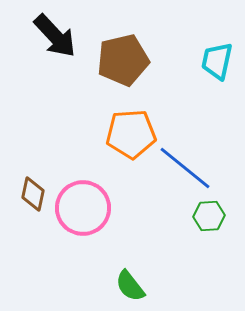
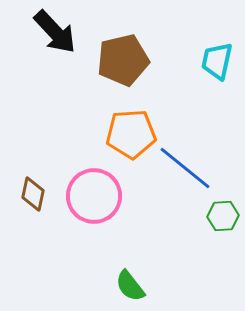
black arrow: moved 4 px up
pink circle: moved 11 px right, 12 px up
green hexagon: moved 14 px right
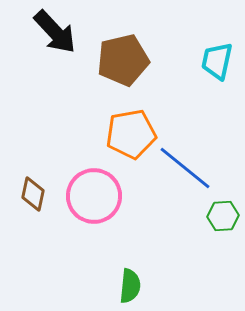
orange pentagon: rotated 6 degrees counterclockwise
green semicircle: rotated 136 degrees counterclockwise
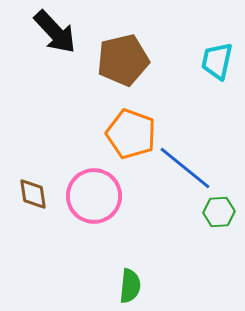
orange pentagon: rotated 30 degrees clockwise
brown diamond: rotated 20 degrees counterclockwise
green hexagon: moved 4 px left, 4 px up
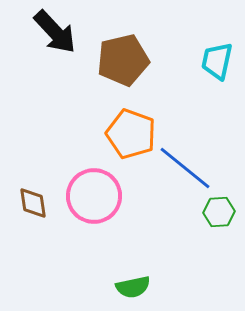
brown diamond: moved 9 px down
green semicircle: moved 3 px right, 1 px down; rotated 72 degrees clockwise
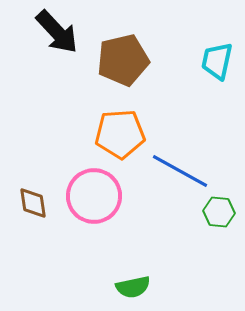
black arrow: moved 2 px right
orange pentagon: moved 11 px left; rotated 24 degrees counterclockwise
blue line: moved 5 px left, 3 px down; rotated 10 degrees counterclockwise
green hexagon: rotated 8 degrees clockwise
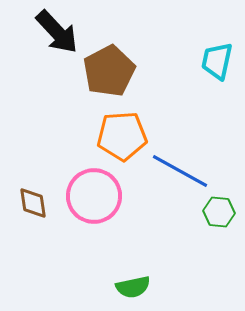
brown pentagon: moved 14 px left, 11 px down; rotated 15 degrees counterclockwise
orange pentagon: moved 2 px right, 2 px down
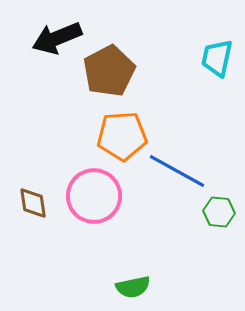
black arrow: moved 6 px down; rotated 111 degrees clockwise
cyan trapezoid: moved 3 px up
blue line: moved 3 px left
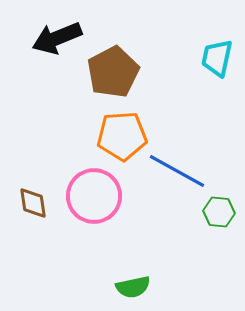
brown pentagon: moved 4 px right, 1 px down
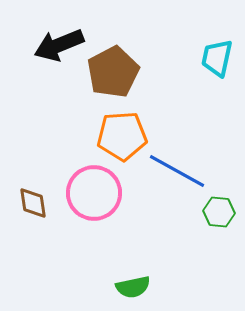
black arrow: moved 2 px right, 7 px down
pink circle: moved 3 px up
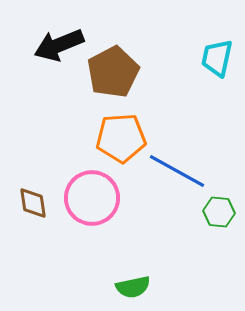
orange pentagon: moved 1 px left, 2 px down
pink circle: moved 2 px left, 5 px down
